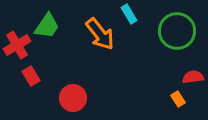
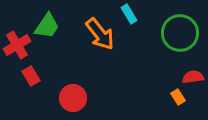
green circle: moved 3 px right, 2 px down
orange rectangle: moved 2 px up
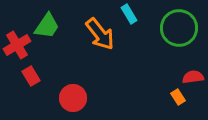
green circle: moved 1 px left, 5 px up
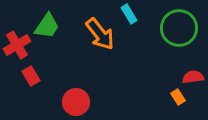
red circle: moved 3 px right, 4 px down
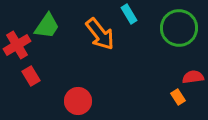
red circle: moved 2 px right, 1 px up
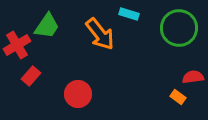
cyan rectangle: rotated 42 degrees counterclockwise
red rectangle: rotated 72 degrees clockwise
orange rectangle: rotated 21 degrees counterclockwise
red circle: moved 7 px up
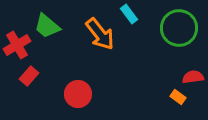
cyan rectangle: rotated 36 degrees clockwise
green trapezoid: rotated 96 degrees clockwise
red rectangle: moved 2 px left
